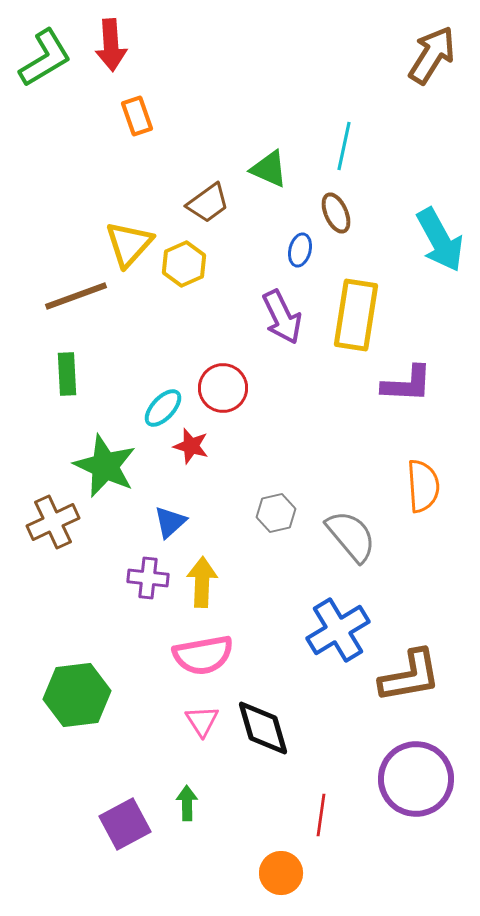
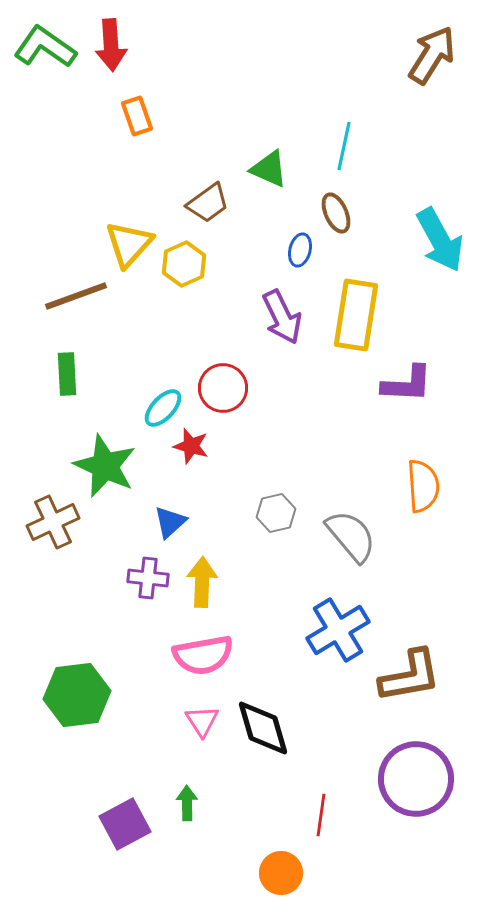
green L-shape: moved 11 px up; rotated 114 degrees counterclockwise
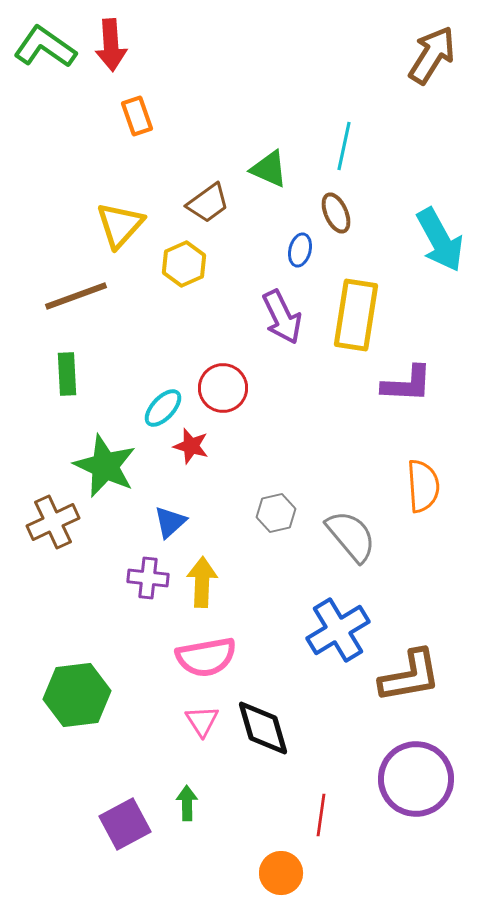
yellow triangle: moved 9 px left, 19 px up
pink semicircle: moved 3 px right, 2 px down
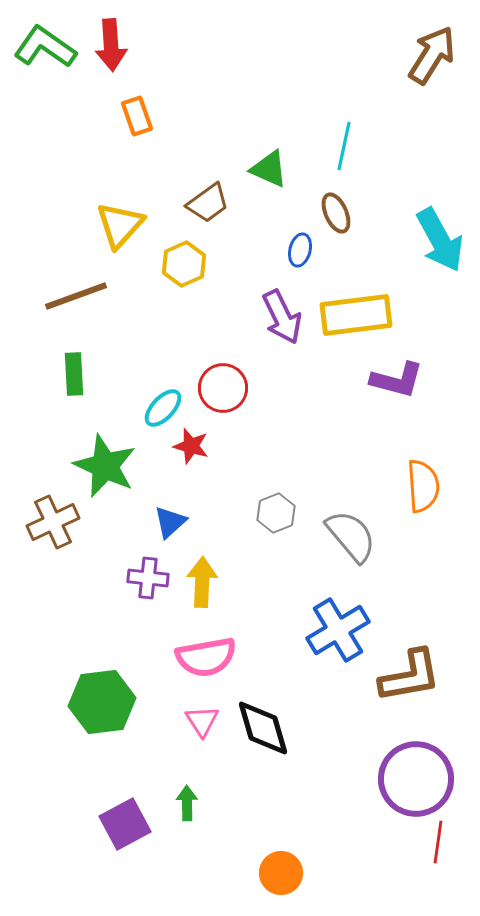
yellow rectangle: rotated 74 degrees clockwise
green rectangle: moved 7 px right
purple L-shape: moved 10 px left, 4 px up; rotated 12 degrees clockwise
gray hexagon: rotated 9 degrees counterclockwise
green hexagon: moved 25 px right, 7 px down
red line: moved 117 px right, 27 px down
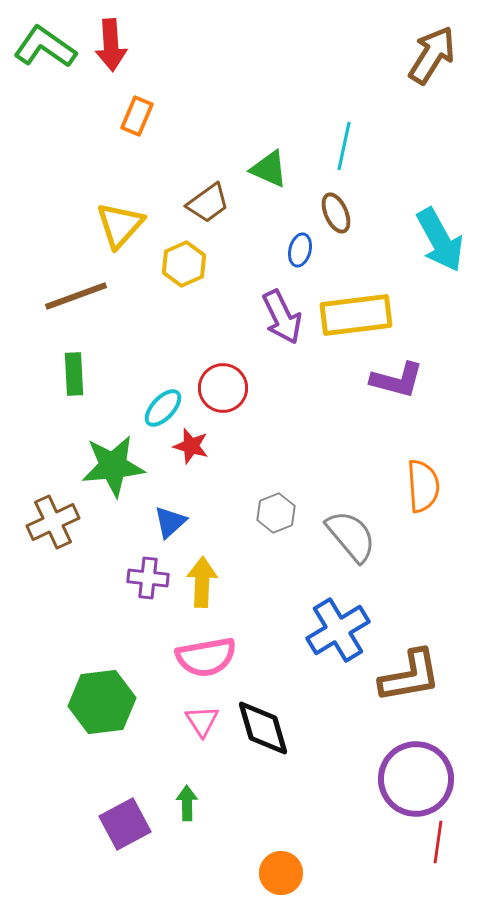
orange rectangle: rotated 42 degrees clockwise
green star: moved 8 px right; rotated 30 degrees counterclockwise
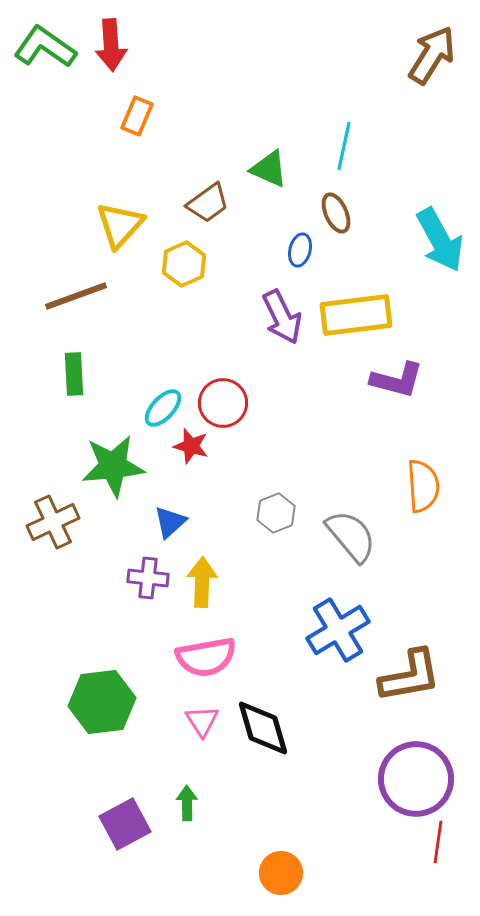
red circle: moved 15 px down
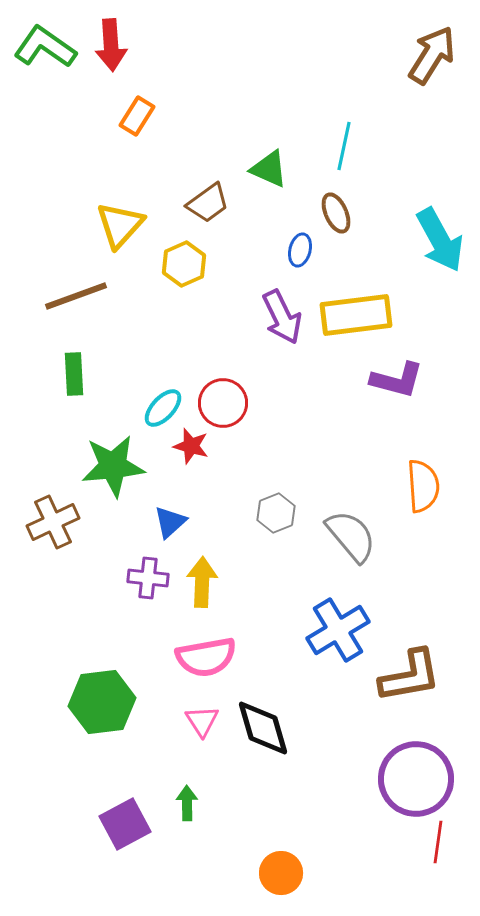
orange rectangle: rotated 9 degrees clockwise
